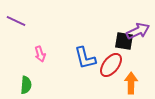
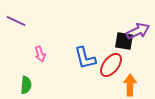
orange arrow: moved 1 px left, 2 px down
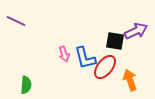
purple arrow: moved 2 px left
black square: moved 9 px left
pink arrow: moved 24 px right
red ellipse: moved 6 px left, 2 px down
orange arrow: moved 5 px up; rotated 20 degrees counterclockwise
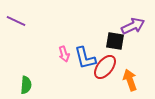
purple arrow: moved 3 px left, 5 px up
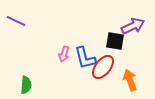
pink arrow: rotated 35 degrees clockwise
red ellipse: moved 2 px left
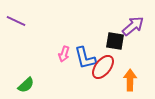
purple arrow: rotated 15 degrees counterclockwise
orange arrow: rotated 20 degrees clockwise
green semicircle: rotated 42 degrees clockwise
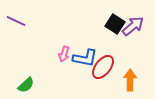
black square: moved 17 px up; rotated 24 degrees clockwise
blue L-shape: rotated 65 degrees counterclockwise
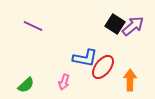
purple line: moved 17 px right, 5 px down
pink arrow: moved 28 px down
